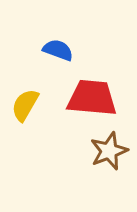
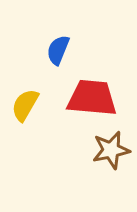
blue semicircle: rotated 88 degrees counterclockwise
brown star: moved 2 px right, 1 px up; rotated 9 degrees clockwise
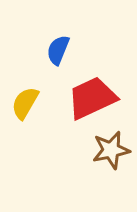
red trapezoid: rotated 30 degrees counterclockwise
yellow semicircle: moved 2 px up
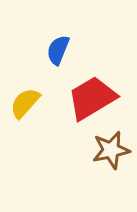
red trapezoid: rotated 6 degrees counterclockwise
yellow semicircle: rotated 12 degrees clockwise
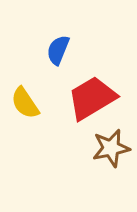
yellow semicircle: rotated 76 degrees counterclockwise
brown star: moved 2 px up
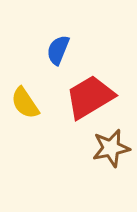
red trapezoid: moved 2 px left, 1 px up
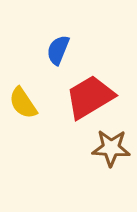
yellow semicircle: moved 2 px left
brown star: rotated 15 degrees clockwise
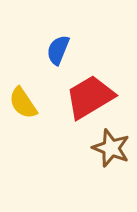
brown star: rotated 18 degrees clockwise
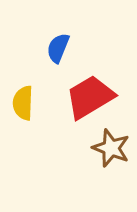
blue semicircle: moved 2 px up
yellow semicircle: rotated 36 degrees clockwise
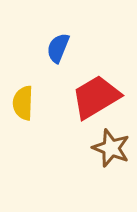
red trapezoid: moved 6 px right
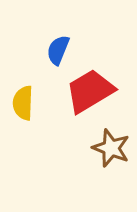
blue semicircle: moved 2 px down
red trapezoid: moved 6 px left, 6 px up
